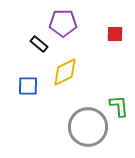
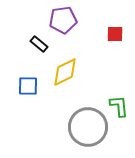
purple pentagon: moved 3 px up; rotated 8 degrees counterclockwise
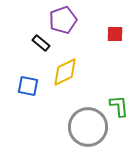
purple pentagon: rotated 12 degrees counterclockwise
black rectangle: moved 2 px right, 1 px up
blue square: rotated 10 degrees clockwise
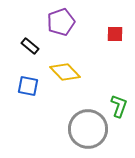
purple pentagon: moved 2 px left, 2 px down
black rectangle: moved 11 px left, 3 px down
yellow diamond: rotated 72 degrees clockwise
green L-shape: rotated 25 degrees clockwise
gray circle: moved 2 px down
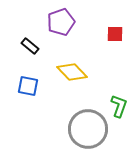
yellow diamond: moved 7 px right
